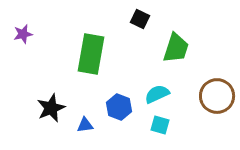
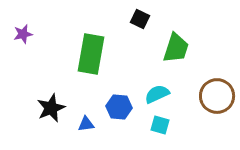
blue hexagon: rotated 15 degrees counterclockwise
blue triangle: moved 1 px right, 1 px up
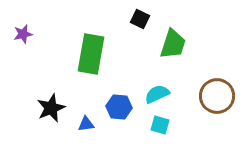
green trapezoid: moved 3 px left, 4 px up
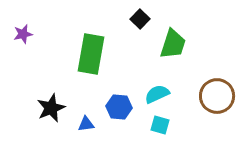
black square: rotated 18 degrees clockwise
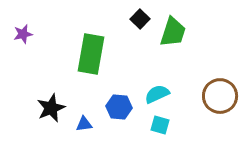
green trapezoid: moved 12 px up
brown circle: moved 3 px right
blue triangle: moved 2 px left
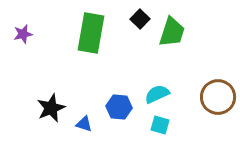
green trapezoid: moved 1 px left
green rectangle: moved 21 px up
brown circle: moved 2 px left, 1 px down
blue triangle: rotated 24 degrees clockwise
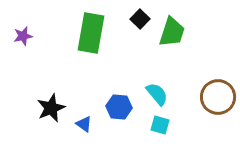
purple star: moved 2 px down
cyan semicircle: rotated 75 degrees clockwise
blue triangle: rotated 18 degrees clockwise
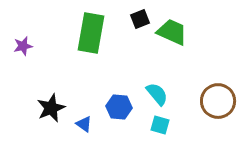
black square: rotated 24 degrees clockwise
green trapezoid: rotated 84 degrees counterclockwise
purple star: moved 10 px down
brown circle: moved 4 px down
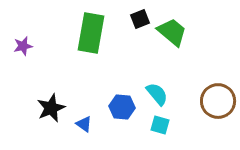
green trapezoid: rotated 16 degrees clockwise
blue hexagon: moved 3 px right
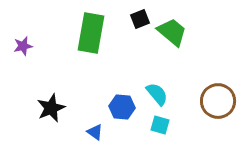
blue triangle: moved 11 px right, 8 px down
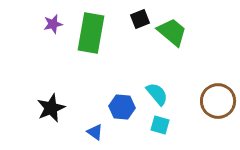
purple star: moved 30 px right, 22 px up
